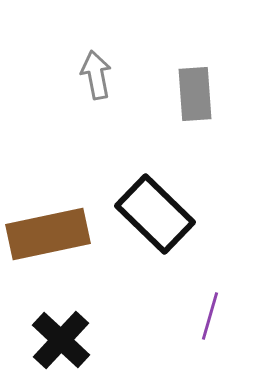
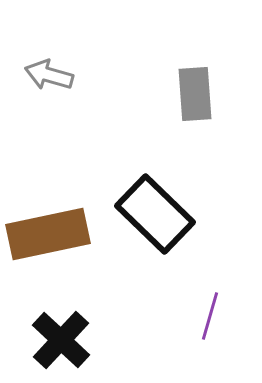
gray arrow: moved 47 px left; rotated 63 degrees counterclockwise
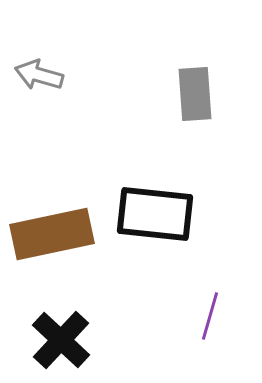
gray arrow: moved 10 px left
black rectangle: rotated 38 degrees counterclockwise
brown rectangle: moved 4 px right
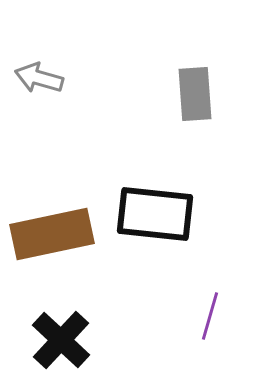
gray arrow: moved 3 px down
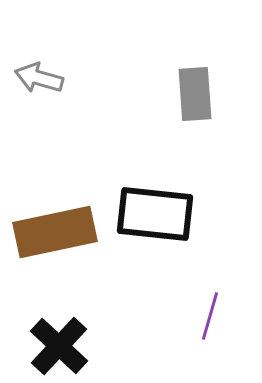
brown rectangle: moved 3 px right, 2 px up
black cross: moved 2 px left, 6 px down
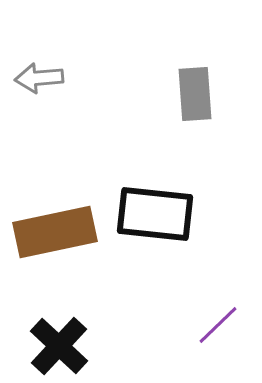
gray arrow: rotated 21 degrees counterclockwise
purple line: moved 8 px right, 9 px down; rotated 30 degrees clockwise
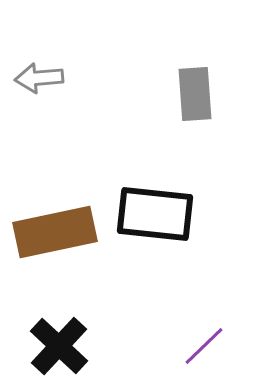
purple line: moved 14 px left, 21 px down
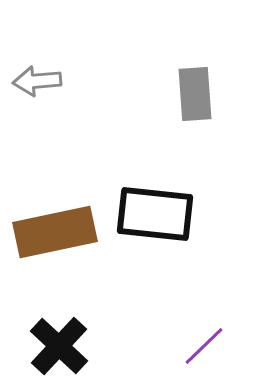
gray arrow: moved 2 px left, 3 px down
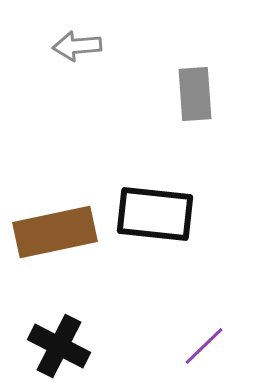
gray arrow: moved 40 px right, 35 px up
black cross: rotated 16 degrees counterclockwise
